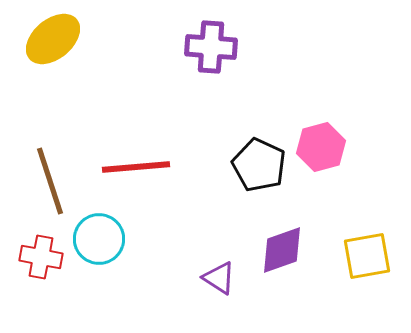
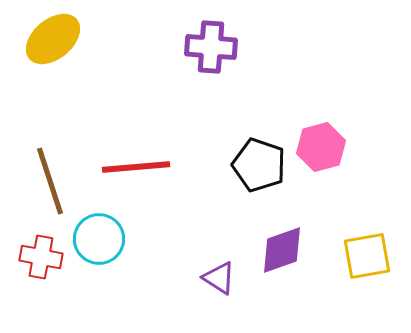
black pentagon: rotated 6 degrees counterclockwise
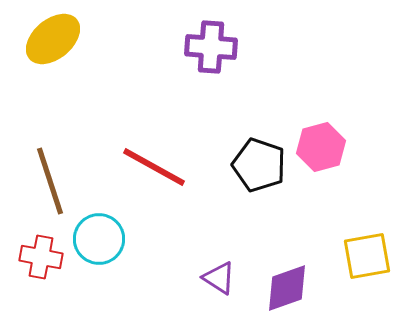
red line: moved 18 px right; rotated 34 degrees clockwise
purple diamond: moved 5 px right, 38 px down
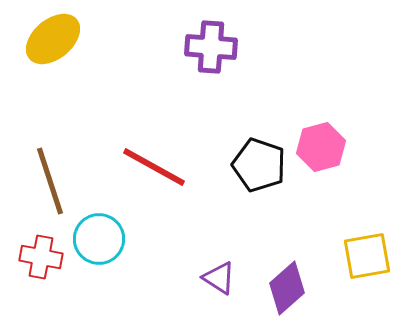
purple diamond: rotated 22 degrees counterclockwise
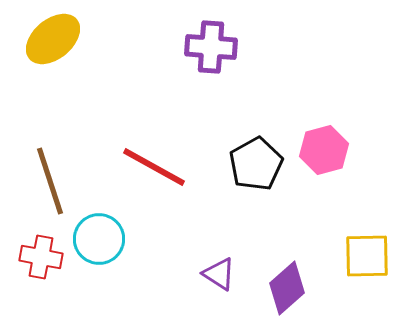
pink hexagon: moved 3 px right, 3 px down
black pentagon: moved 3 px left, 1 px up; rotated 24 degrees clockwise
yellow square: rotated 9 degrees clockwise
purple triangle: moved 4 px up
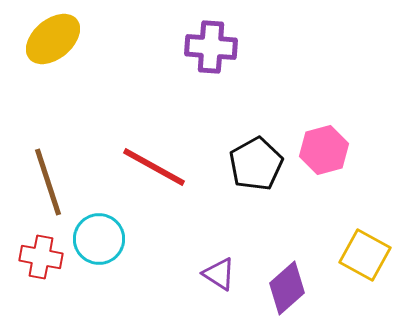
brown line: moved 2 px left, 1 px down
yellow square: moved 2 px left, 1 px up; rotated 30 degrees clockwise
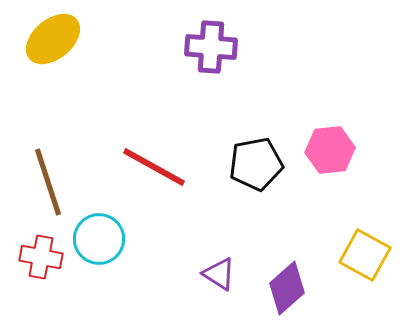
pink hexagon: moved 6 px right; rotated 9 degrees clockwise
black pentagon: rotated 18 degrees clockwise
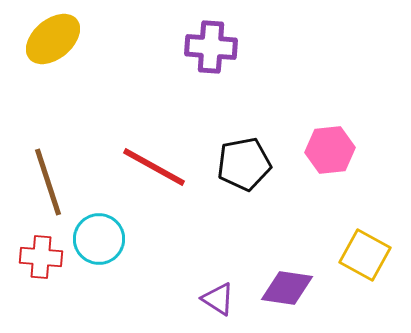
black pentagon: moved 12 px left
red cross: rotated 6 degrees counterclockwise
purple triangle: moved 1 px left, 25 px down
purple diamond: rotated 50 degrees clockwise
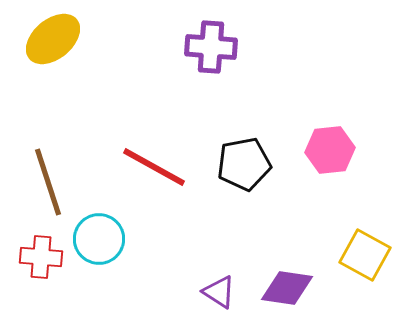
purple triangle: moved 1 px right, 7 px up
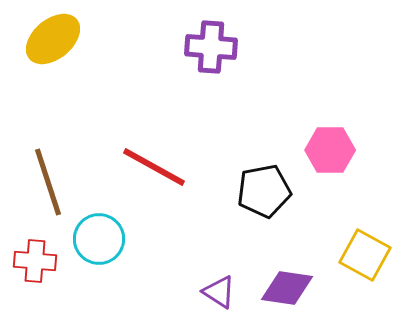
pink hexagon: rotated 6 degrees clockwise
black pentagon: moved 20 px right, 27 px down
red cross: moved 6 px left, 4 px down
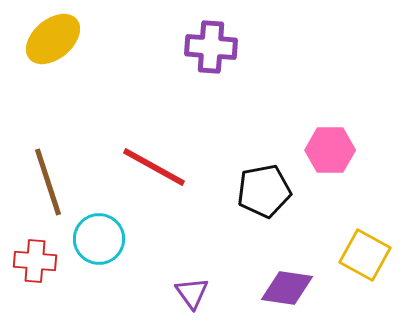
purple triangle: moved 27 px left, 1 px down; rotated 21 degrees clockwise
